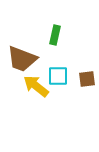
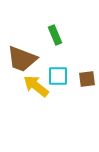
green rectangle: rotated 36 degrees counterclockwise
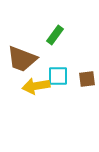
green rectangle: rotated 60 degrees clockwise
yellow arrow: rotated 48 degrees counterclockwise
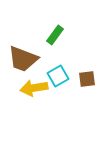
brown trapezoid: moved 1 px right
cyan square: rotated 30 degrees counterclockwise
yellow arrow: moved 2 px left, 2 px down
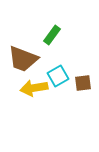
green rectangle: moved 3 px left
brown square: moved 4 px left, 4 px down
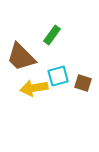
brown trapezoid: moved 2 px left, 2 px up; rotated 24 degrees clockwise
cyan square: rotated 15 degrees clockwise
brown square: rotated 24 degrees clockwise
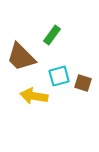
cyan square: moved 1 px right
yellow arrow: moved 8 px down; rotated 20 degrees clockwise
